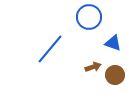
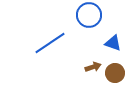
blue circle: moved 2 px up
blue line: moved 6 px up; rotated 16 degrees clockwise
brown circle: moved 2 px up
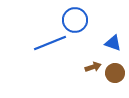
blue circle: moved 14 px left, 5 px down
blue line: rotated 12 degrees clockwise
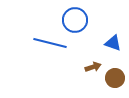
blue line: rotated 36 degrees clockwise
brown circle: moved 5 px down
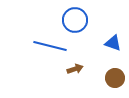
blue line: moved 3 px down
brown arrow: moved 18 px left, 2 px down
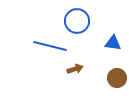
blue circle: moved 2 px right, 1 px down
blue triangle: rotated 12 degrees counterclockwise
brown circle: moved 2 px right
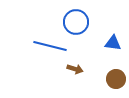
blue circle: moved 1 px left, 1 px down
brown arrow: rotated 35 degrees clockwise
brown circle: moved 1 px left, 1 px down
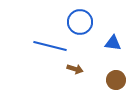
blue circle: moved 4 px right
brown circle: moved 1 px down
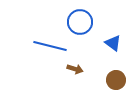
blue triangle: rotated 30 degrees clockwise
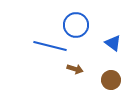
blue circle: moved 4 px left, 3 px down
brown circle: moved 5 px left
